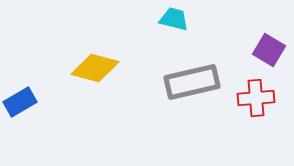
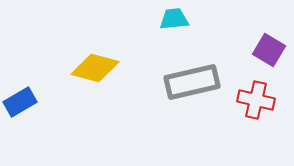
cyan trapezoid: rotated 20 degrees counterclockwise
red cross: moved 2 px down; rotated 18 degrees clockwise
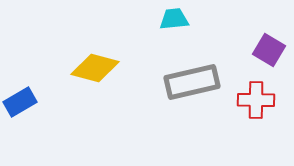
red cross: rotated 12 degrees counterclockwise
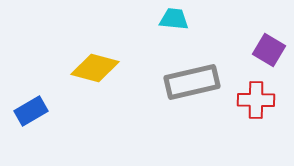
cyan trapezoid: rotated 12 degrees clockwise
blue rectangle: moved 11 px right, 9 px down
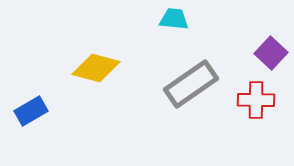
purple square: moved 2 px right, 3 px down; rotated 12 degrees clockwise
yellow diamond: moved 1 px right
gray rectangle: moved 1 px left, 2 px down; rotated 22 degrees counterclockwise
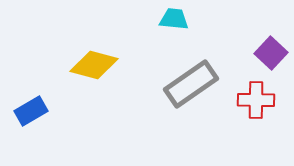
yellow diamond: moved 2 px left, 3 px up
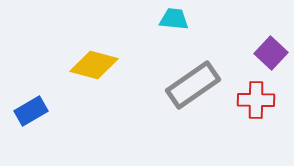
gray rectangle: moved 2 px right, 1 px down
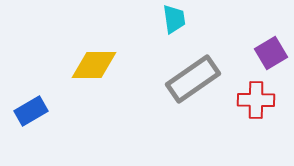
cyan trapezoid: rotated 76 degrees clockwise
purple square: rotated 16 degrees clockwise
yellow diamond: rotated 15 degrees counterclockwise
gray rectangle: moved 6 px up
